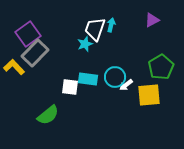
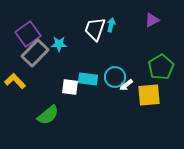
cyan star: moved 26 px left; rotated 21 degrees clockwise
yellow L-shape: moved 1 px right, 14 px down
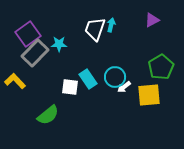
cyan rectangle: rotated 48 degrees clockwise
white arrow: moved 2 px left, 2 px down
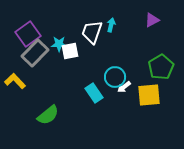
white trapezoid: moved 3 px left, 3 px down
cyan rectangle: moved 6 px right, 14 px down
white square: moved 36 px up; rotated 18 degrees counterclockwise
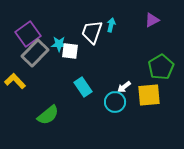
white square: rotated 18 degrees clockwise
cyan circle: moved 25 px down
cyan rectangle: moved 11 px left, 6 px up
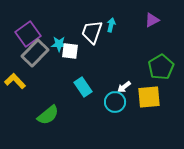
yellow square: moved 2 px down
